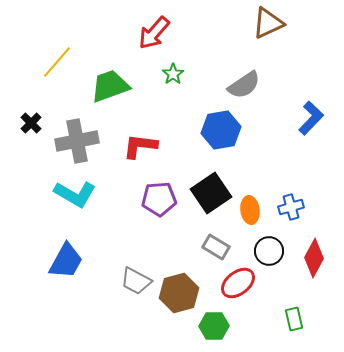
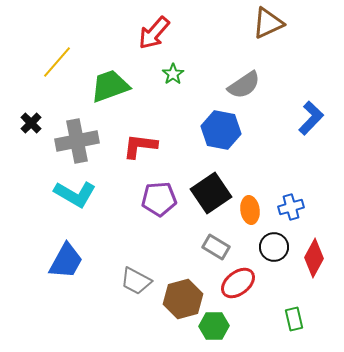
blue hexagon: rotated 21 degrees clockwise
black circle: moved 5 px right, 4 px up
brown hexagon: moved 4 px right, 6 px down
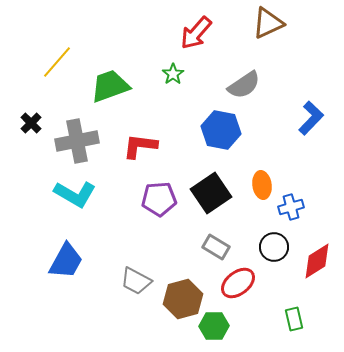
red arrow: moved 42 px right
orange ellipse: moved 12 px right, 25 px up
red diamond: moved 3 px right, 3 px down; rotated 30 degrees clockwise
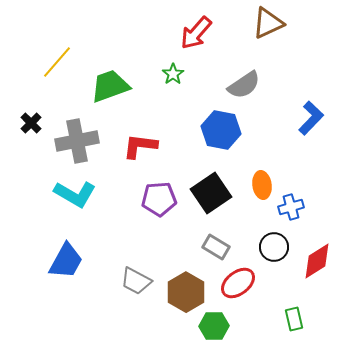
brown hexagon: moved 3 px right, 7 px up; rotated 15 degrees counterclockwise
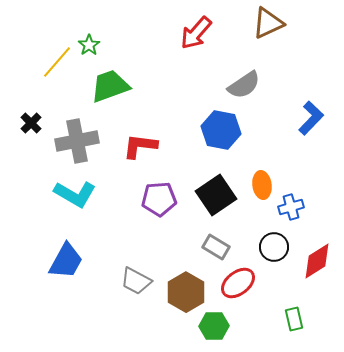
green star: moved 84 px left, 29 px up
black square: moved 5 px right, 2 px down
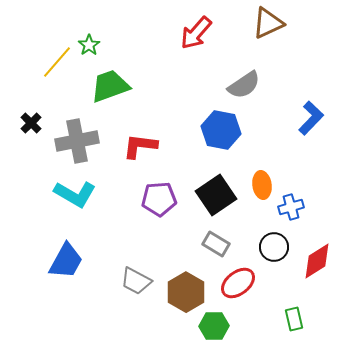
gray rectangle: moved 3 px up
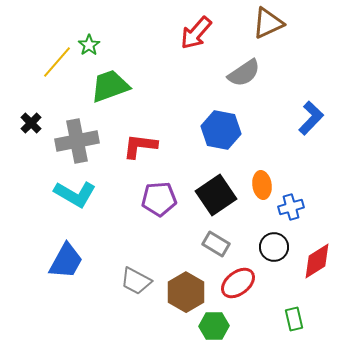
gray semicircle: moved 12 px up
